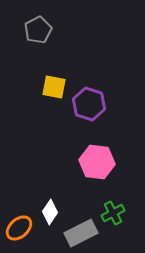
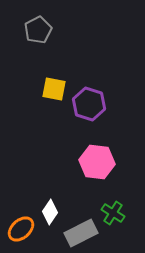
yellow square: moved 2 px down
green cross: rotated 30 degrees counterclockwise
orange ellipse: moved 2 px right, 1 px down
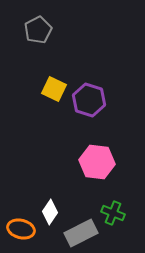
yellow square: rotated 15 degrees clockwise
purple hexagon: moved 4 px up
green cross: rotated 10 degrees counterclockwise
orange ellipse: rotated 56 degrees clockwise
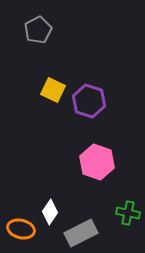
yellow square: moved 1 px left, 1 px down
purple hexagon: moved 1 px down
pink hexagon: rotated 12 degrees clockwise
green cross: moved 15 px right; rotated 10 degrees counterclockwise
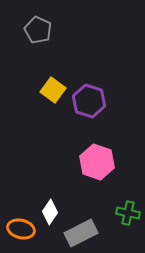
gray pentagon: rotated 20 degrees counterclockwise
yellow square: rotated 10 degrees clockwise
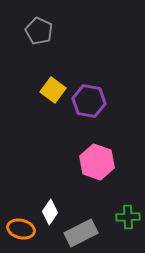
gray pentagon: moved 1 px right, 1 px down
purple hexagon: rotated 8 degrees counterclockwise
green cross: moved 4 px down; rotated 15 degrees counterclockwise
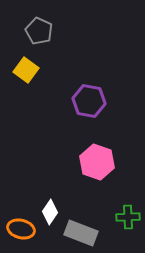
yellow square: moved 27 px left, 20 px up
gray rectangle: rotated 48 degrees clockwise
